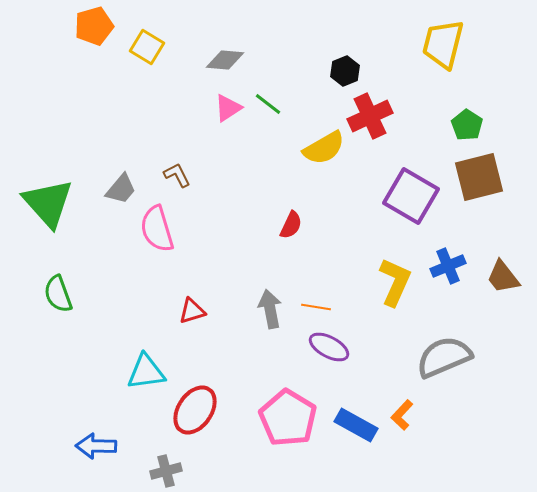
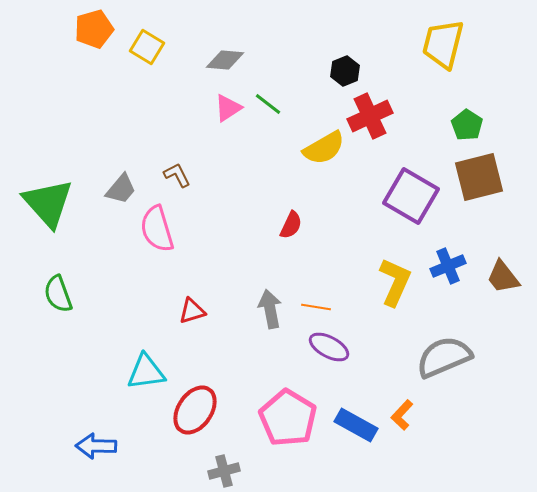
orange pentagon: moved 3 px down
gray cross: moved 58 px right
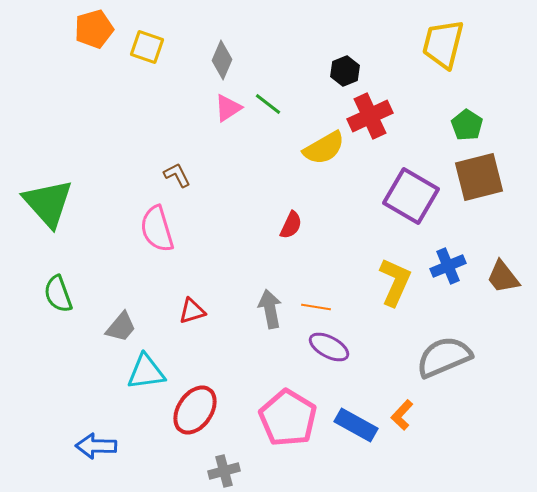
yellow square: rotated 12 degrees counterclockwise
gray diamond: moved 3 px left; rotated 72 degrees counterclockwise
gray trapezoid: moved 138 px down
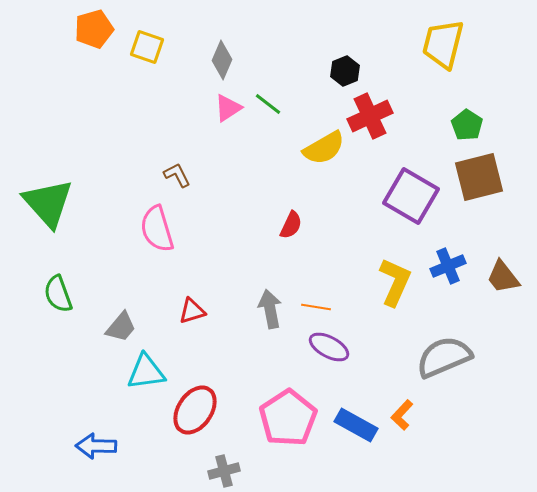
pink pentagon: rotated 8 degrees clockwise
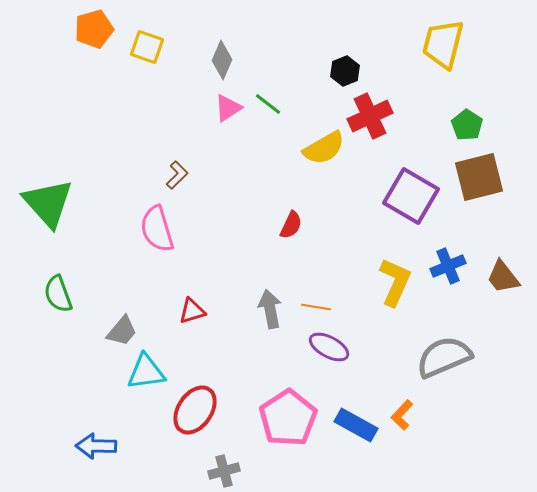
brown L-shape: rotated 72 degrees clockwise
gray trapezoid: moved 1 px right, 4 px down
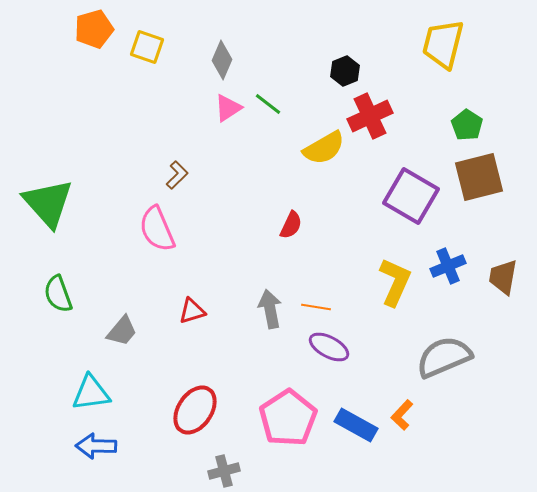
pink semicircle: rotated 6 degrees counterclockwise
brown trapezoid: rotated 48 degrees clockwise
cyan triangle: moved 55 px left, 21 px down
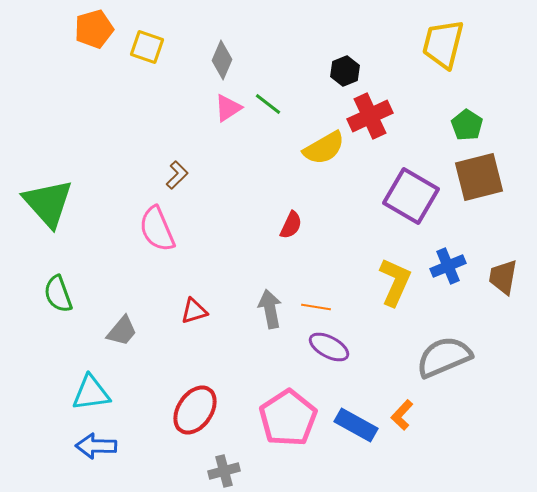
red triangle: moved 2 px right
